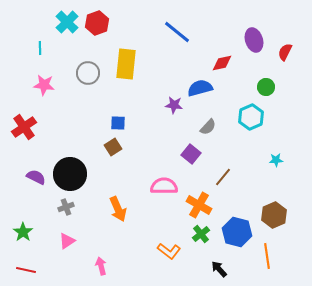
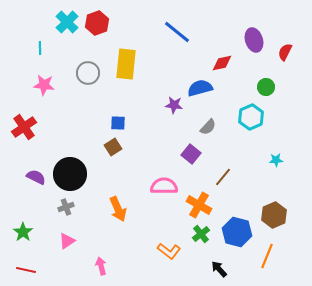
orange line: rotated 30 degrees clockwise
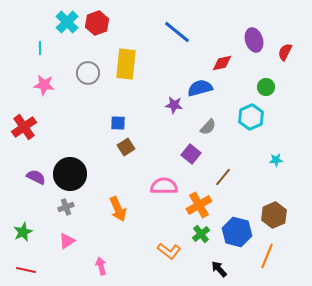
brown square: moved 13 px right
orange cross: rotated 30 degrees clockwise
green star: rotated 12 degrees clockwise
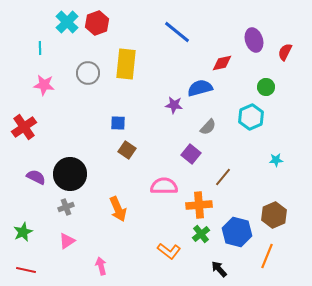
brown square: moved 1 px right, 3 px down; rotated 24 degrees counterclockwise
orange cross: rotated 25 degrees clockwise
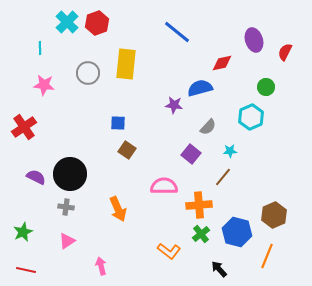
cyan star: moved 46 px left, 9 px up
gray cross: rotated 28 degrees clockwise
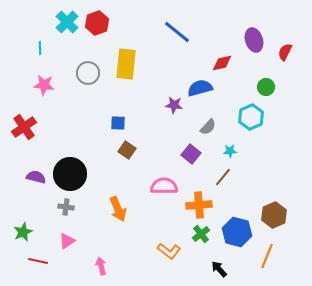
purple semicircle: rotated 12 degrees counterclockwise
red line: moved 12 px right, 9 px up
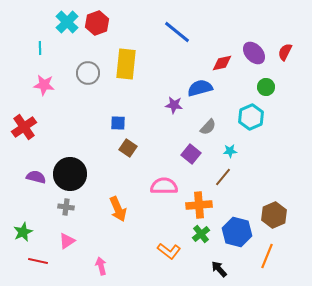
purple ellipse: moved 13 px down; rotated 25 degrees counterclockwise
brown square: moved 1 px right, 2 px up
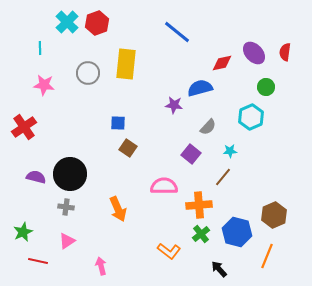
red semicircle: rotated 18 degrees counterclockwise
